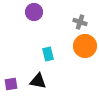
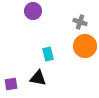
purple circle: moved 1 px left, 1 px up
black triangle: moved 3 px up
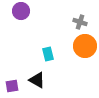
purple circle: moved 12 px left
black triangle: moved 1 px left, 2 px down; rotated 18 degrees clockwise
purple square: moved 1 px right, 2 px down
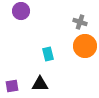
black triangle: moved 3 px right, 4 px down; rotated 30 degrees counterclockwise
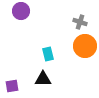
black triangle: moved 3 px right, 5 px up
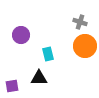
purple circle: moved 24 px down
black triangle: moved 4 px left, 1 px up
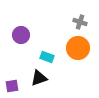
orange circle: moved 7 px left, 2 px down
cyan rectangle: moved 1 px left, 3 px down; rotated 56 degrees counterclockwise
black triangle: rotated 18 degrees counterclockwise
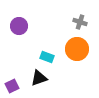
purple circle: moved 2 px left, 9 px up
orange circle: moved 1 px left, 1 px down
purple square: rotated 16 degrees counterclockwise
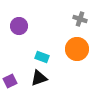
gray cross: moved 3 px up
cyan rectangle: moved 5 px left
purple square: moved 2 px left, 5 px up
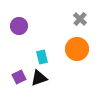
gray cross: rotated 24 degrees clockwise
cyan rectangle: rotated 56 degrees clockwise
purple square: moved 9 px right, 4 px up
